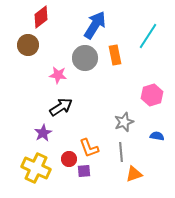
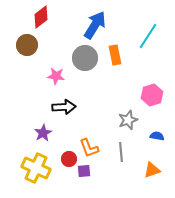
brown circle: moved 1 px left
pink star: moved 2 px left, 1 px down
black arrow: moved 3 px right; rotated 30 degrees clockwise
gray star: moved 4 px right, 2 px up
orange triangle: moved 18 px right, 4 px up
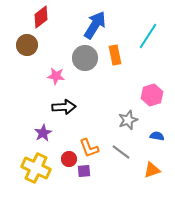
gray line: rotated 48 degrees counterclockwise
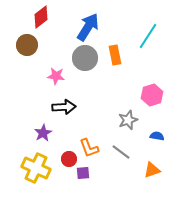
blue arrow: moved 7 px left, 2 px down
purple square: moved 1 px left, 2 px down
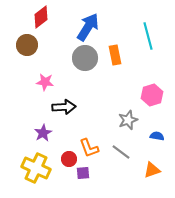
cyan line: rotated 48 degrees counterclockwise
pink star: moved 11 px left, 6 px down
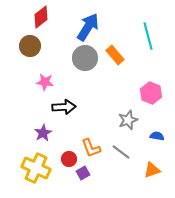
brown circle: moved 3 px right, 1 px down
orange rectangle: rotated 30 degrees counterclockwise
pink hexagon: moved 1 px left, 2 px up; rotated 20 degrees counterclockwise
orange L-shape: moved 2 px right
purple square: rotated 24 degrees counterclockwise
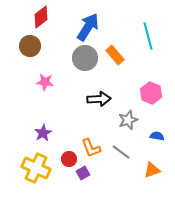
black arrow: moved 35 px right, 8 px up
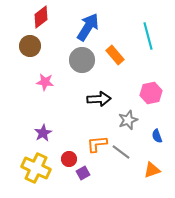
gray circle: moved 3 px left, 2 px down
pink hexagon: rotated 25 degrees clockwise
blue semicircle: rotated 120 degrees counterclockwise
orange L-shape: moved 6 px right, 4 px up; rotated 105 degrees clockwise
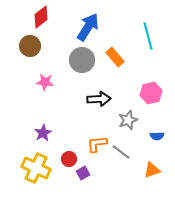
orange rectangle: moved 2 px down
blue semicircle: rotated 72 degrees counterclockwise
